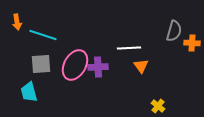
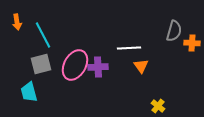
cyan line: rotated 44 degrees clockwise
gray square: rotated 10 degrees counterclockwise
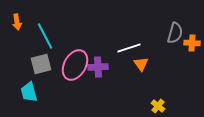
gray semicircle: moved 1 px right, 2 px down
cyan line: moved 2 px right, 1 px down
white line: rotated 15 degrees counterclockwise
orange triangle: moved 2 px up
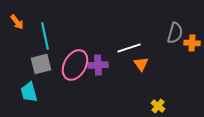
orange arrow: rotated 28 degrees counterclockwise
cyan line: rotated 16 degrees clockwise
purple cross: moved 2 px up
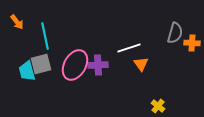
cyan trapezoid: moved 2 px left, 21 px up
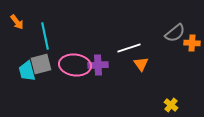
gray semicircle: rotated 35 degrees clockwise
pink ellipse: rotated 68 degrees clockwise
yellow cross: moved 13 px right, 1 px up
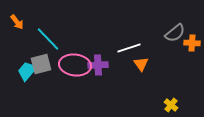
cyan line: moved 3 px right, 3 px down; rotated 32 degrees counterclockwise
cyan trapezoid: rotated 55 degrees clockwise
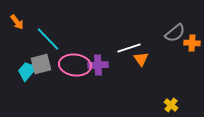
orange triangle: moved 5 px up
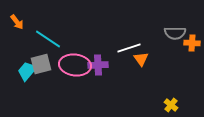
gray semicircle: rotated 40 degrees clockwise
cyan line: rotated 12 degrees counterclockwise
